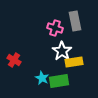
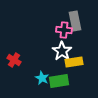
pink cross: moved 9 px right, 2 px down; rotated 14 degrees counterclockwise
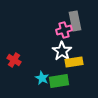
pink cross: rotated 21 degrees counterclockwise
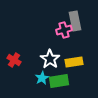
white star: moved 12 px left, 8 px down
cyan star: rotated 16 degrees clockwise
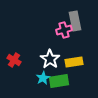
cyan star: moved 1 px right
